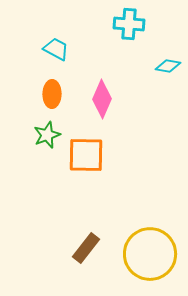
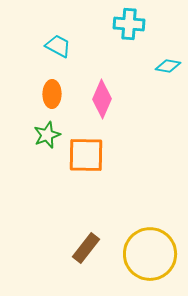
cyan trapezoid: moved 2 px right, 3 px up
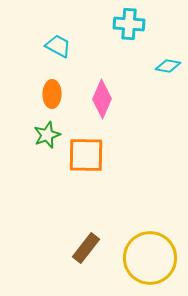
yellow circle: moved 4 px down
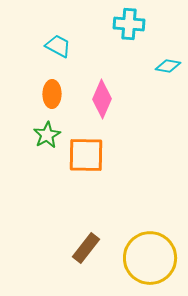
green star: rotated 8 degrees counterclockwise
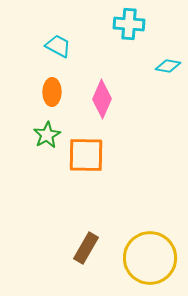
orange ellipse: moved 2 px up
brown rectangle: rotated 8 degrees counterclockwise
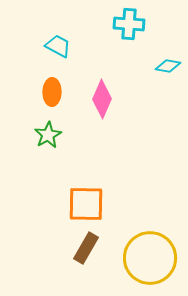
green star: moved 1 px right
orange square: moved 49 px down
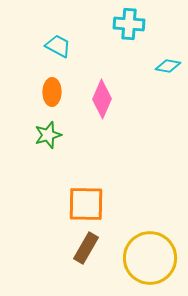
green star: rotated 12 degrees clockwise
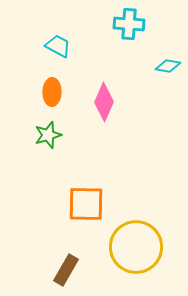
pink diamond: moved 2 px right, 3 px down
brown rectangle: moved 20 px left, 22 px down
yellow circle: moved 14 px left, 11 px up
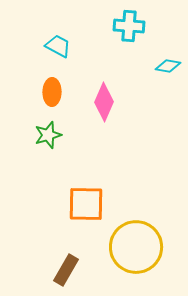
cyan cross: moved 2 px down
